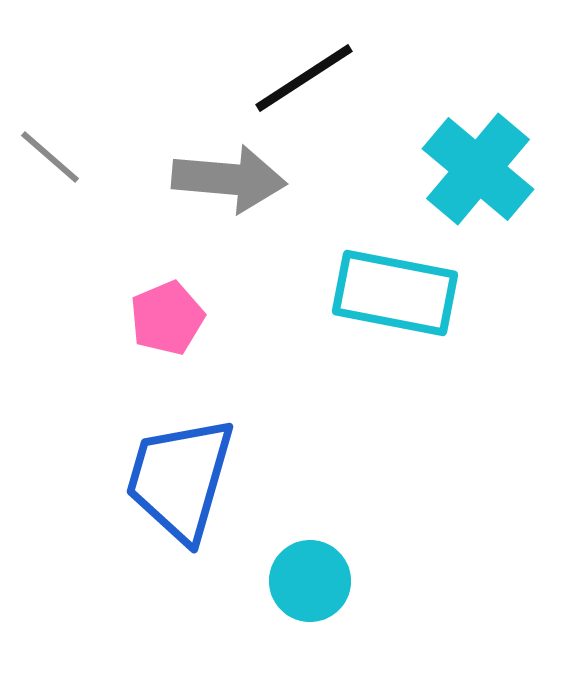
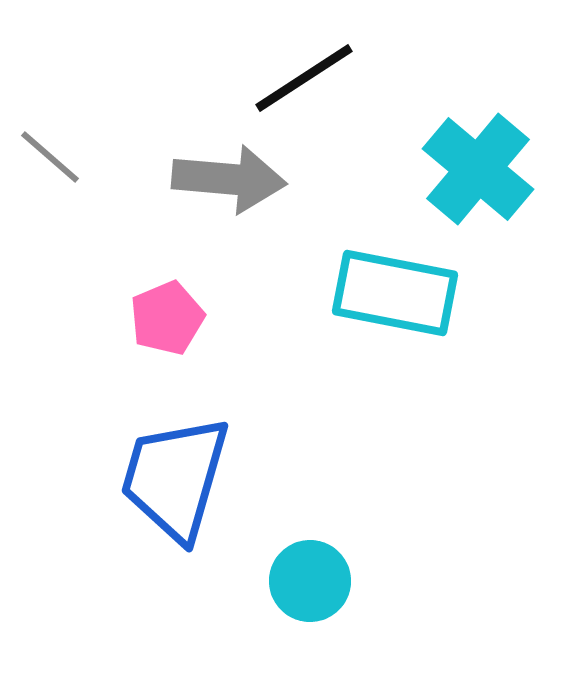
blue trapezoid: moved 5 px left, 1 px up
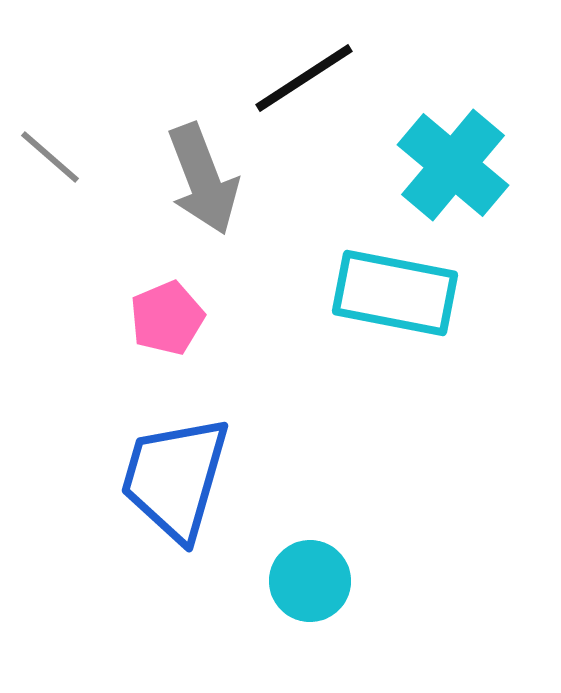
cyan cross: moved 25 px left, 4 px up
gray arrow: moved 26 px left; rotated 64 degrees clockwise
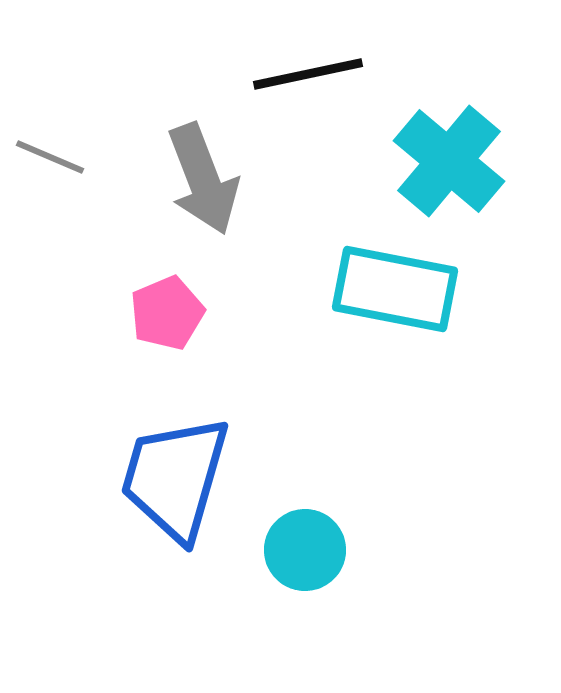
black line: moved 4 px right, 4 px up; rotated 21 degrees clockwise
gray line: rotated 18 degrees counterclockwise
cyan cross: moved 4 px left, 4 px up
cyan rectangle: moved 4 px up
pink pentagon: moved 5 px up
cyan circle: moved 5 px left, 31 px up
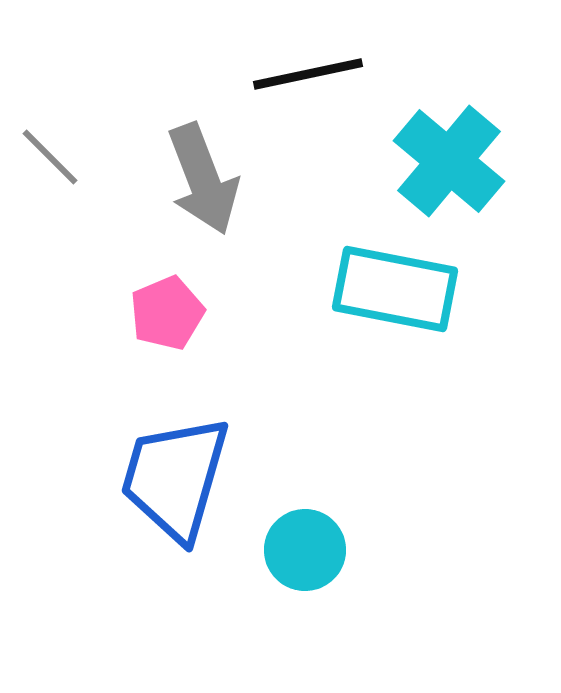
gray line: rotated 22 degrees clockwise
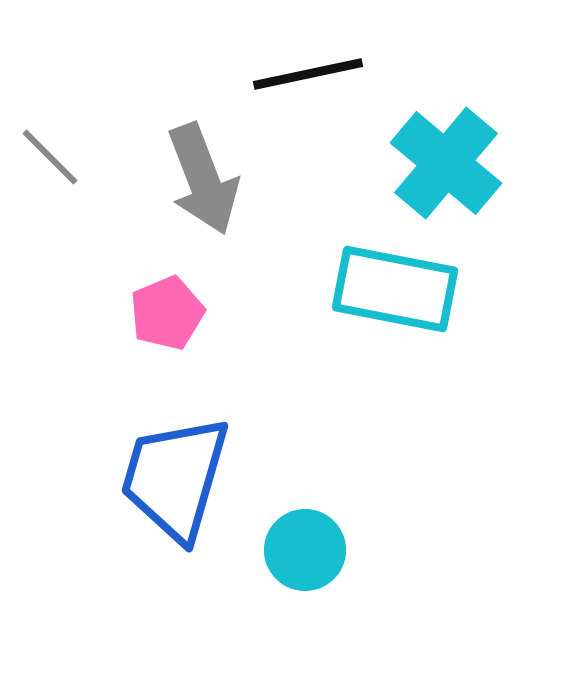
cyan cross: moved 3 px left, 2 px down
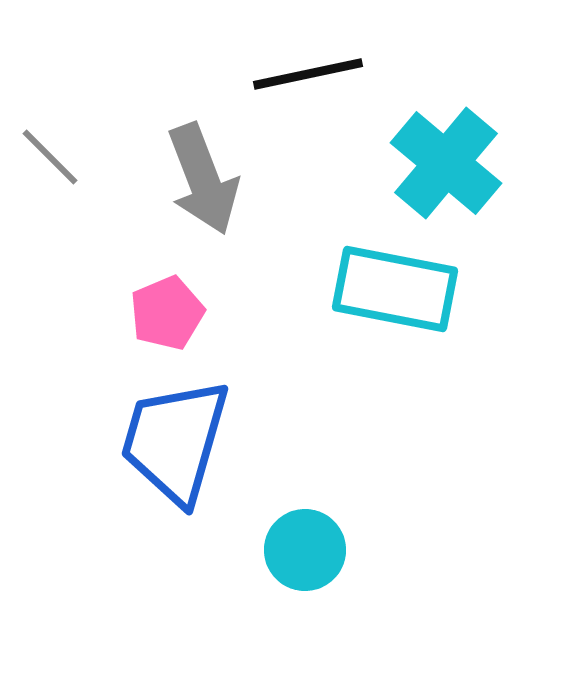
blue trapezoid: moved 37 px up
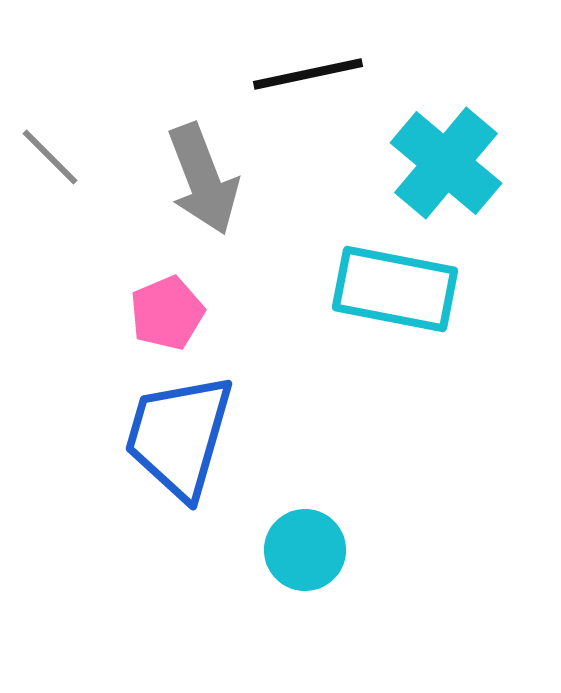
blue trapezoid: moved 4 px right, 5 px up
